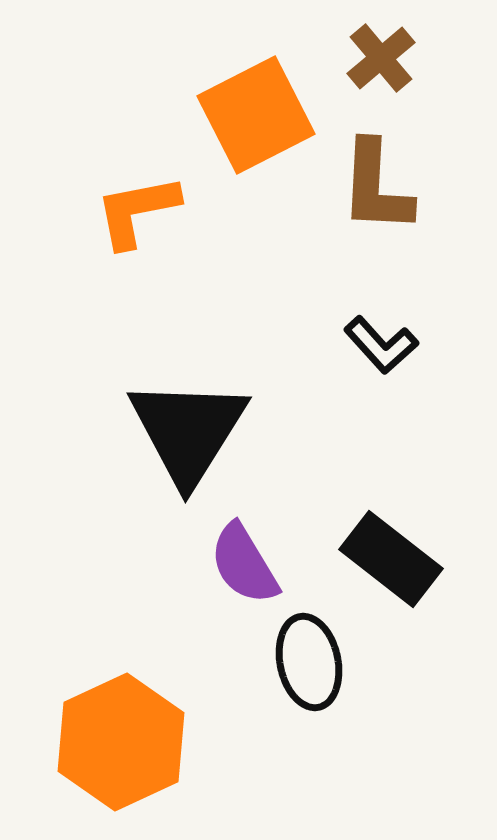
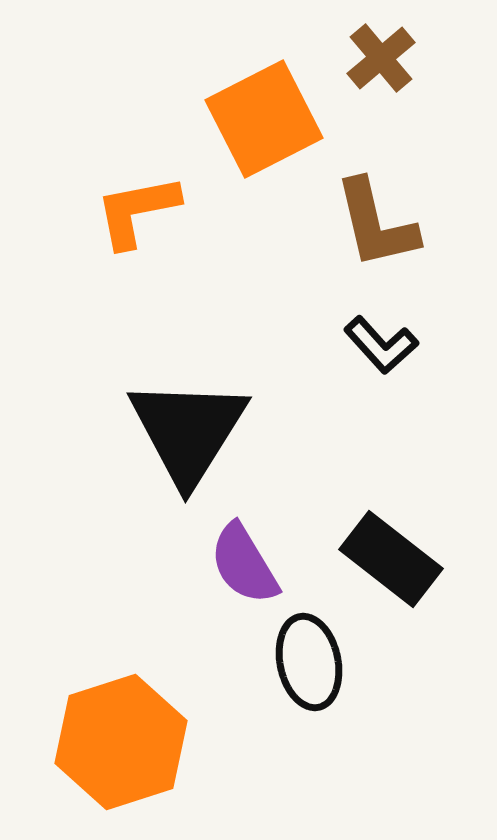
orange square: moved 8 px right, 4 px down
brown L-shape: moved 37 px down; rotated 16 degrees counterclockwise
orange hexagon: rotated 7 degrees clockwise
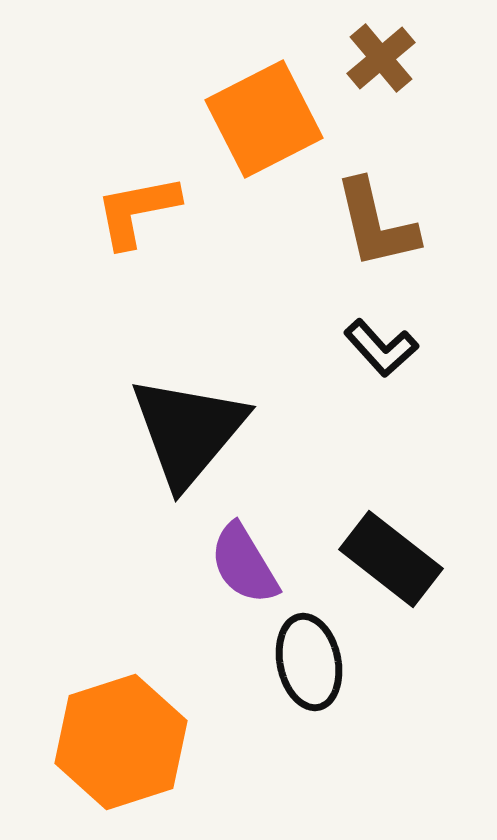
black L-shape: moved 3 px down
black triangle: rotated 8 degrees clockwise
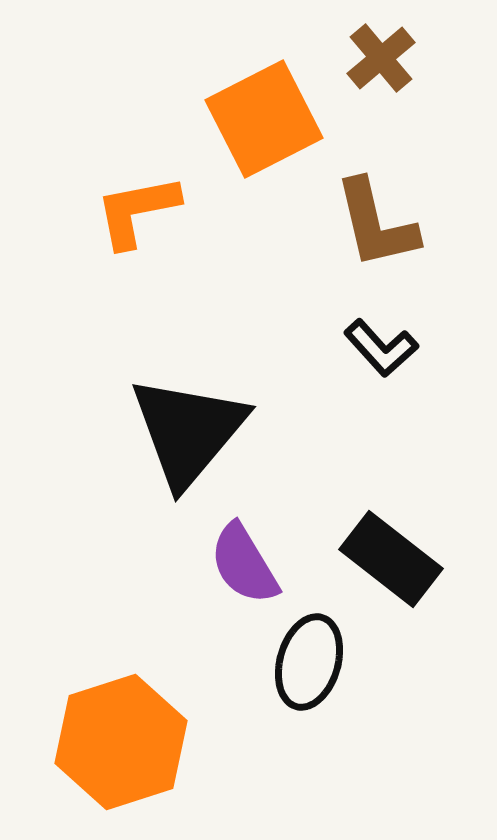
black ellipse: rotated 28 degrees clockwise
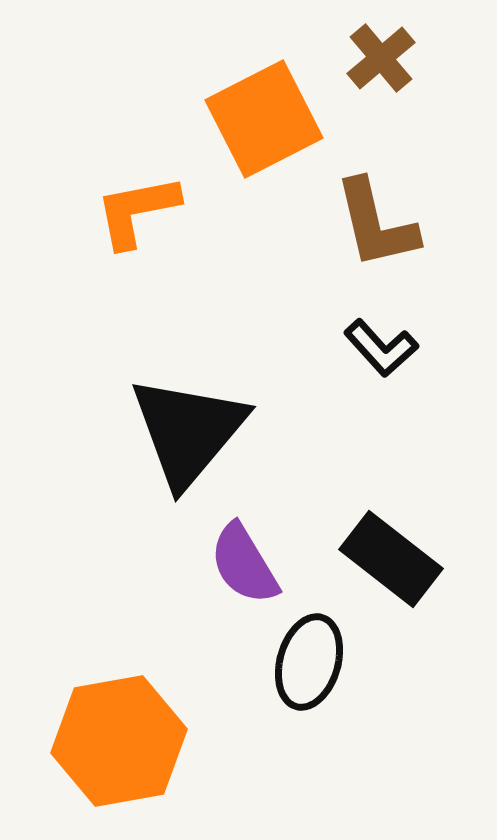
orange hexagon: moved 2 px left, 1 px up; rotated 8 degrees clockwise
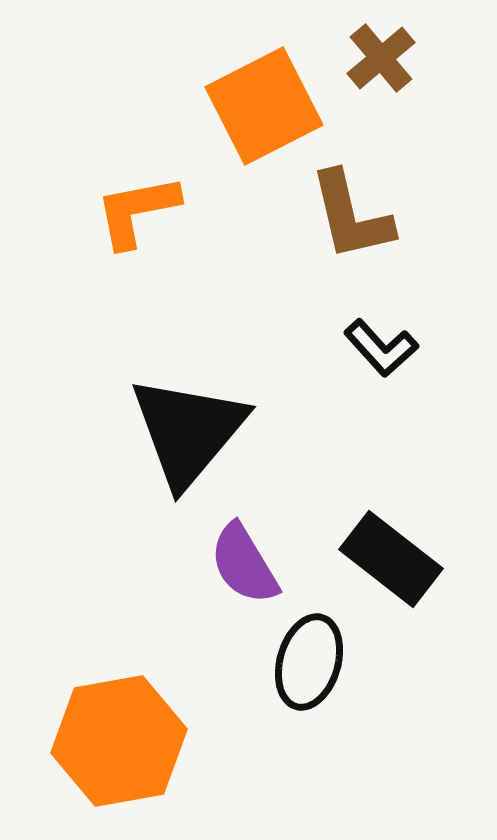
orange square: moved 13 px up
brown L-shape: moved 25 px left, 8 px up
